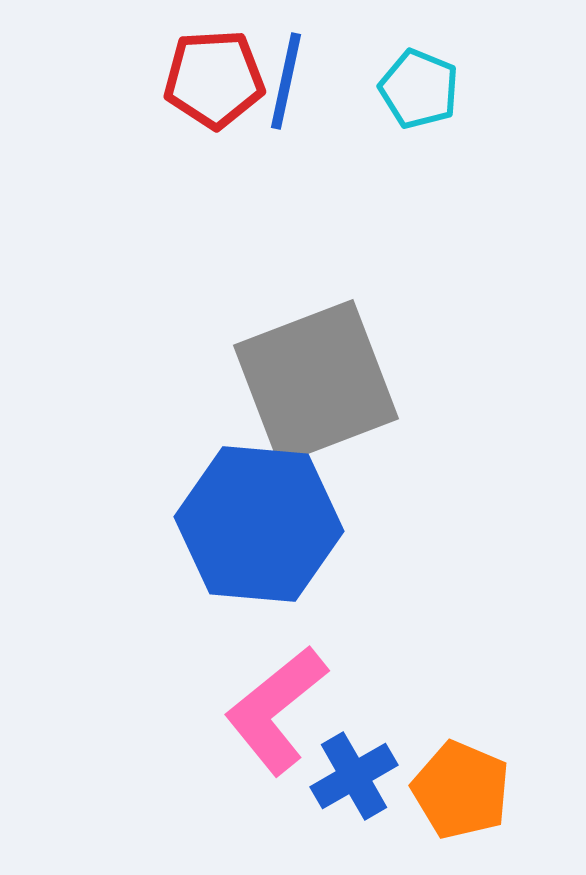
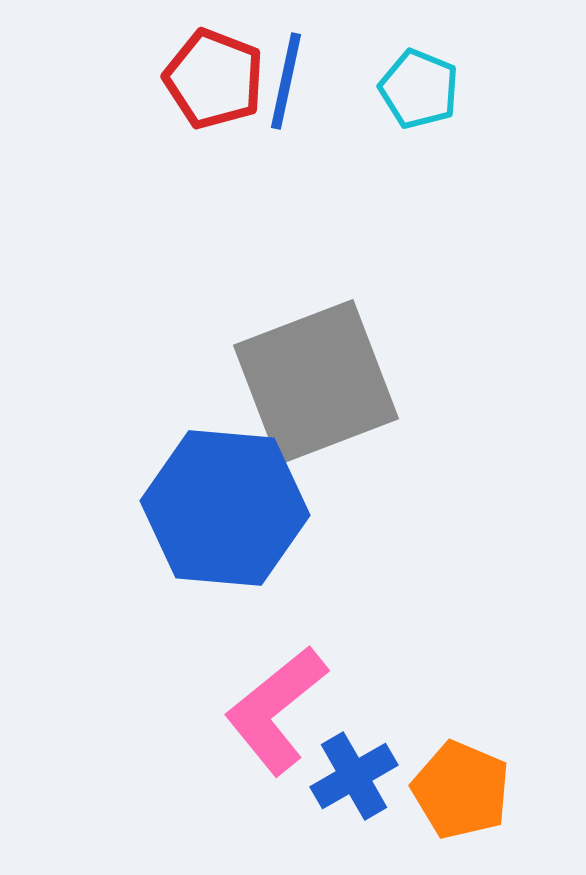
red pentagon: rotated 24 degrees clockwise
blue hexagon: moved 34 px left, 16 px up
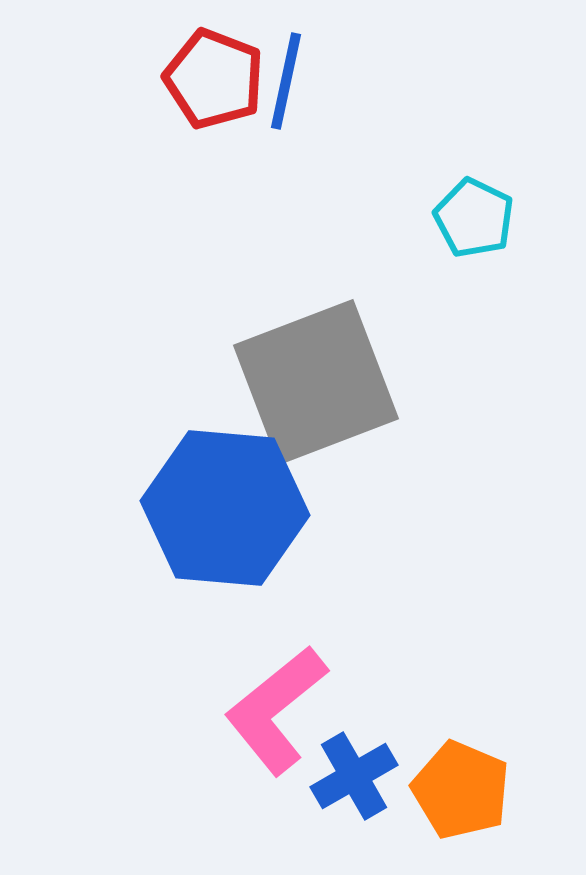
cyan pentagon: moved 55 px right, 129 px down; rotated 4 degrees clockwise
